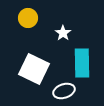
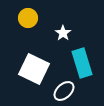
cyan rectangle: rotated 16 degrees counterclockwise
white ellipse: rotated 25 degrees counterclockwise
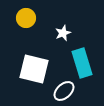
yellow circle: moved 2 px left
white star: rotated 14 degrees clockwise
white square: rotated 12 degrees counterclockwise
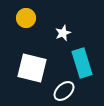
white square: moved 2 px left, 1 px up
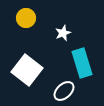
white square: moved 5 px left, 2 px down; rotated 24 degrees clockwise
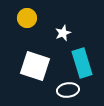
yellow circle: moved 1 px right
white square: moved 8 px right, 4 px up; rotated 20 degrees counterclockwise
white ellipse: moved 4 px right, 1 px up; rotated 35 degrees clockwise
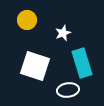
yellow circle: moved 2 px down
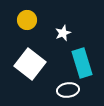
white square: moved 5 px left, 2 px up; rotated 20 degrees clockwise
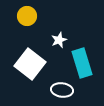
yellow circle: moved 4 px up
white star: moved 4 px left, 7 px down
white ellipse: moved 6 px left; rotated 15 degrees clockwise
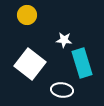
yellow circle: moved 1 px up
white star: moved 5 px right; rotated 28 degrees clockwise
